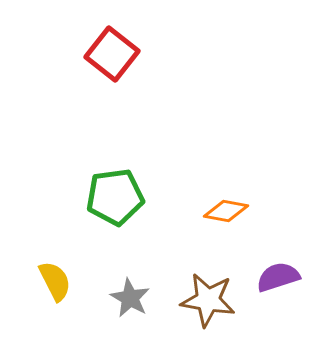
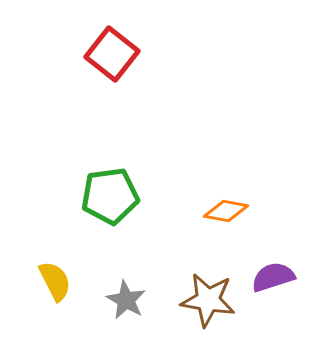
green pentagon: moved 5 px left, 1 px up
purple semicircle: moved 5 px left
gray star: moved 4 px left, 2 px down
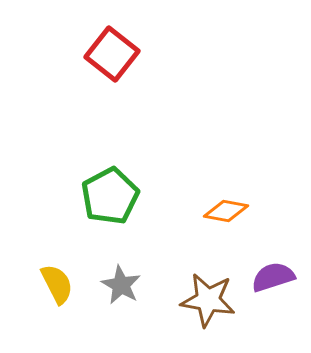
green pentagon: rotated 20 degrees counterclockwise
yellow semicircle: moved 2 px right, 3 px down
gray star: moved 5 px left, 15 px up
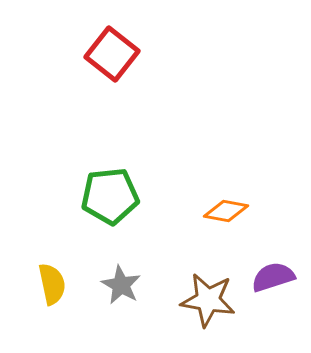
green pentagon: rotated 22 degrees clockwise
yellow semicircle: moved 5 px left; rotated 15 degrees clockwise
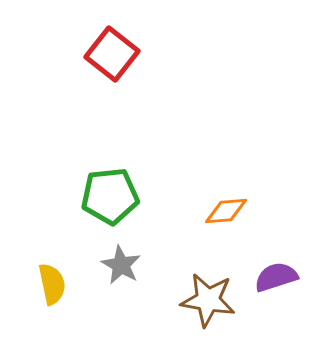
orange diamond: rotated 15 degrees counterclockwise
purple semicircle: moved 3 px right
gray star: moved 20 px up
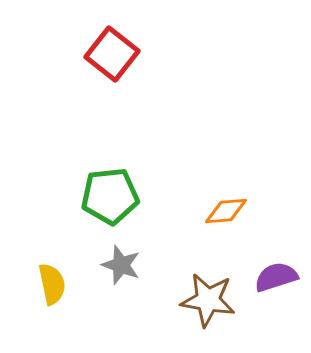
gray star: rotated 9 degrees counterclockwise
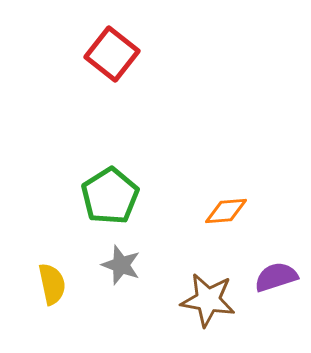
green pentagon: rotated 26 degrees counterclockwise
